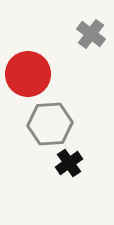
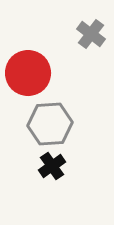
red circle: moved 1 px up
black cross: moved 17 px left, 3 px down
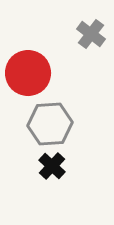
black cross: rotated 12 degrees counterclockwise
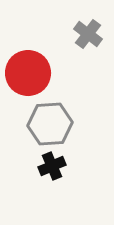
gray cross: moved 3 px left
black cross: rotated 24 degrees clockwise
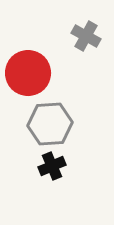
gray cross: moved 2 px left, 2 px down; rotated 8 degrees counterclockwise
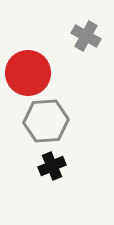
gray hexagon: moved 4 px left, 3 px up
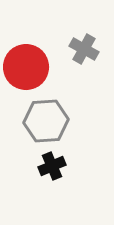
gray cross: moved 2 px left, 13 px down
red circle: moved 2 px left, 6 px up
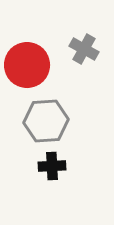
red circle: moved 1 px right, 2 px up
black cross: rotated 20 degrees clockwise
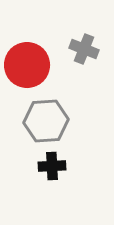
gray cross: rotated 8 degrees counterclockwise
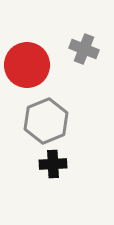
gray hexagon: rotated 18 degrees counterclockwise
black cross: moved 1 px right, 2 px up
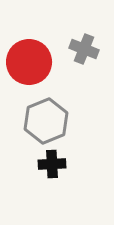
red circle: moved 2 px right, 3 px up
black cross: moved 1 px left
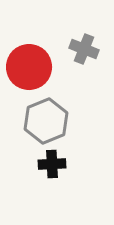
red circle: moved 5 px down
